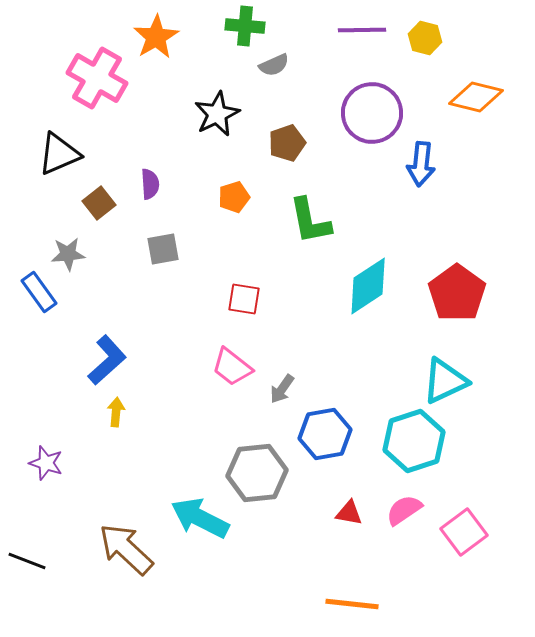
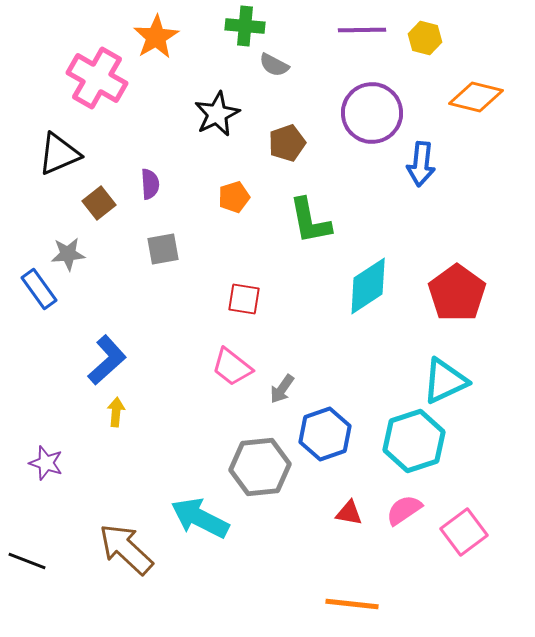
gray semicircle: rotated 52 degrees clockwise
blue rectangle: moved 3 px up
blue hexagon: rotated 9 degrees counterclockwise
gray hexagon: moved 3 px right, 6 px up
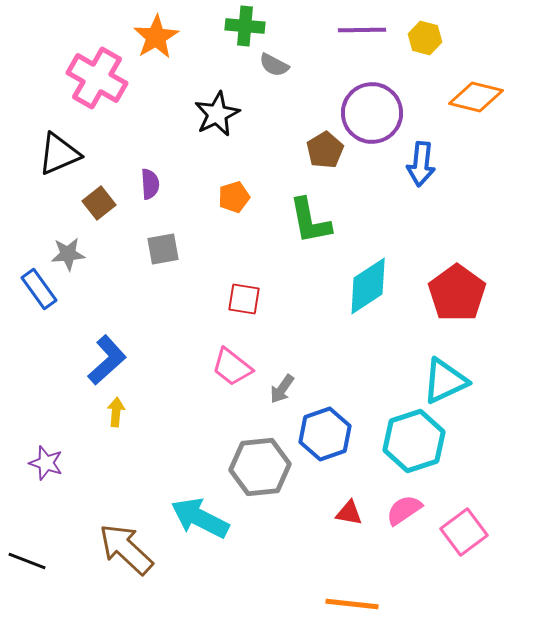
brown pentagon: moved 38 px right, 7 px down; rotated 12 degrees counterclockwise
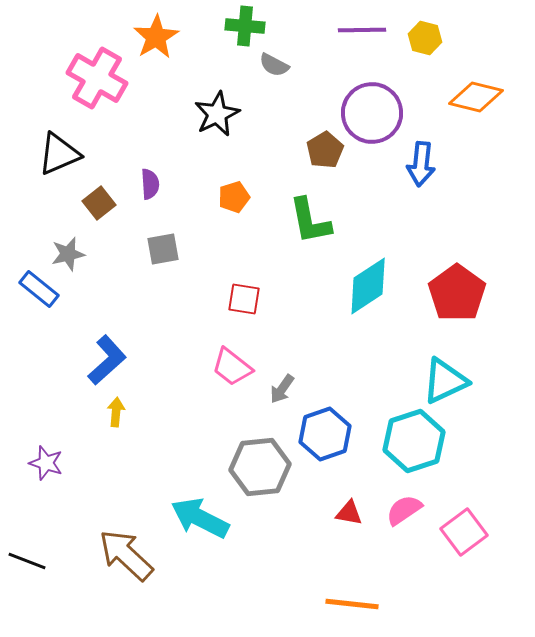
gray star: rotated 8 degrees counterclockwise
blue rectangle: rotated 15 degrees counterclockwise
brown arrow: moved 6 px down
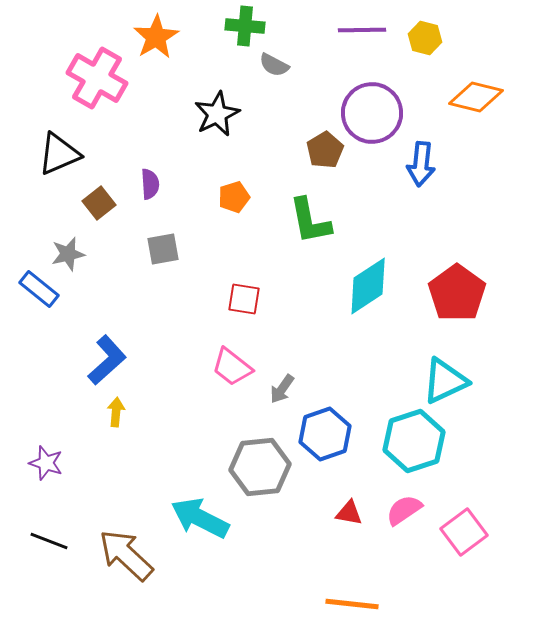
black line: moved 22 px right, 20 px up
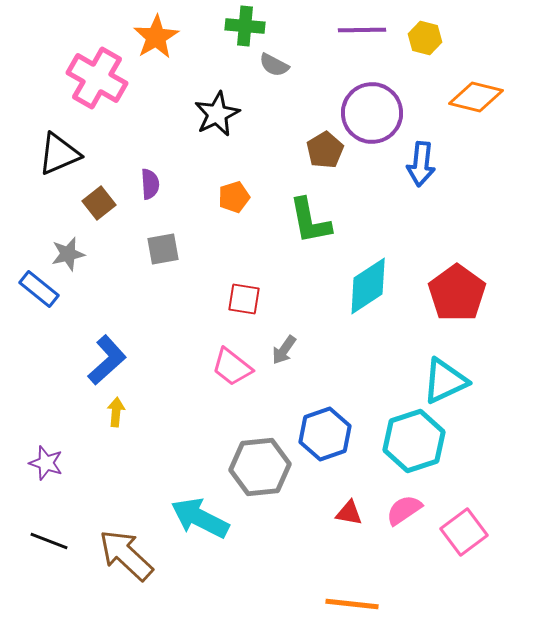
gray arrow: moved 2 px right, 39 px up
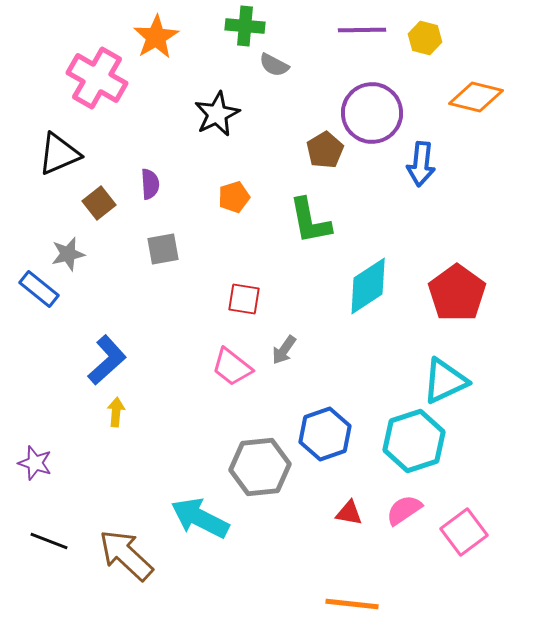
purple star: moved 11 px left
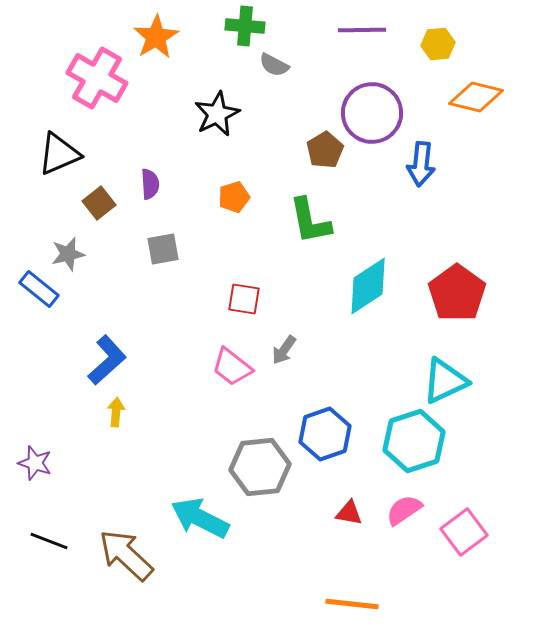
yellow hexagon: moved 13 px right, 6 px down; rotated 20 degrees counterclockwise
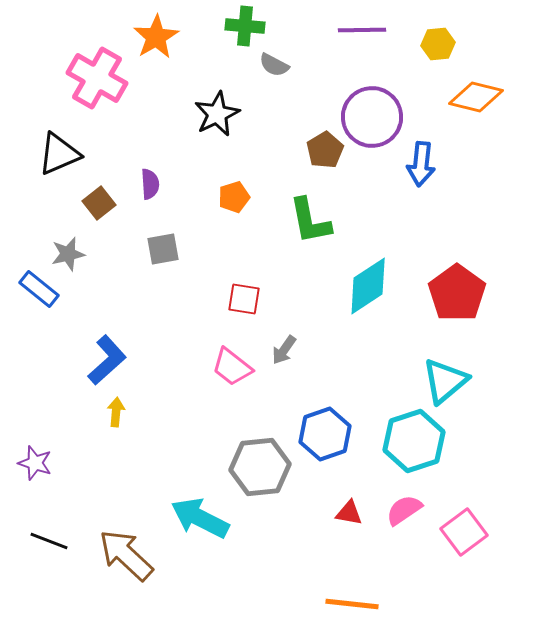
purple circle: moved 4 px down
cyan triangle: rotated 15 degrees counterclockwise
